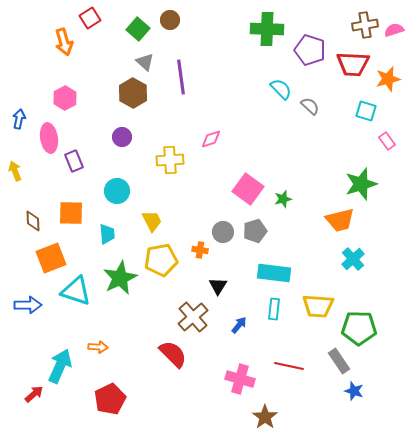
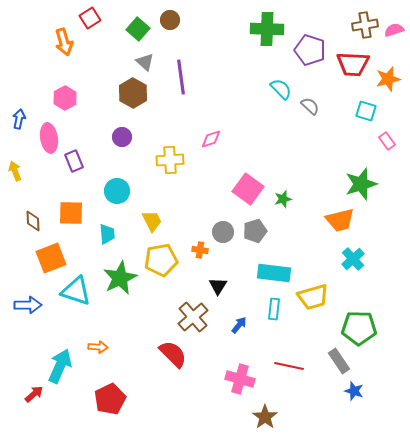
yellow trapezoid at (318, 306): moved 5 px left, 9 px up; rotated 20 degrees counterclockwise
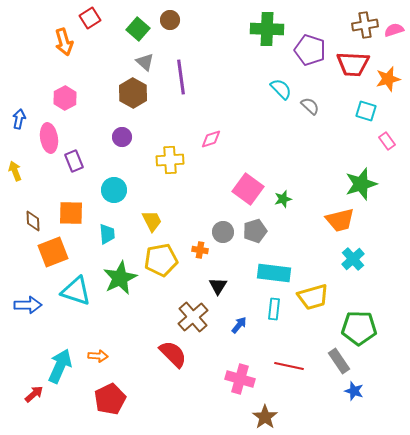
cyan circle at (117, 191): moved 3 px left, 1 px up
orange square at (51, 258): moved 2 px right, 6 px up
orange arrow at (98, 347): moved 9 px down
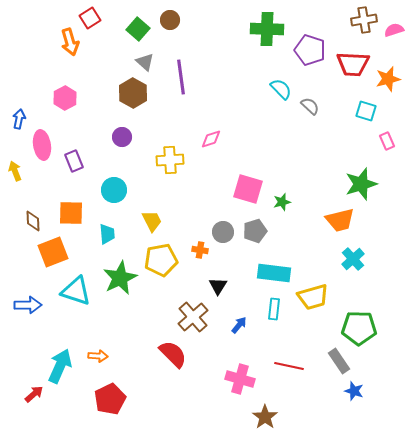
brown cross at (365, 25): moved 1 px left, 5 px up
orange arrow at (64, 42): moved 6 px right
pink ellipse at (49, 138): moved 7 px left, 7 px down
pink rectangle at (387, 141): rotated 12 degrees clockwise
pink square at (248, 189): rotated 20 degrees counterclockwise
green star at (283, 199): moved 1 px left, 3 px down
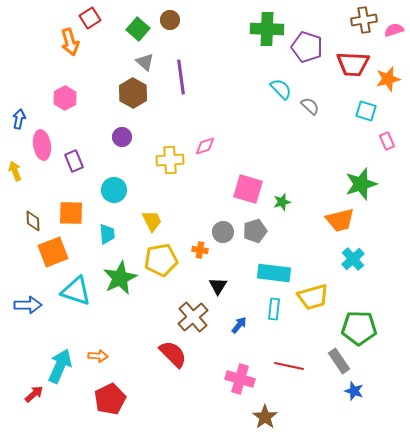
purple pentagon at (310, 50): moved 3 px left, 3 px up
pink diamond at (211, 139): moved 6 px left, 7 px down
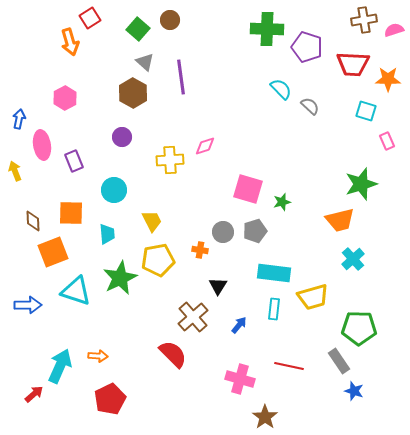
orange star at (388, 79): rotated 15 degrees clockwise
yellow pentagon at (161, 260): moved 3 px left
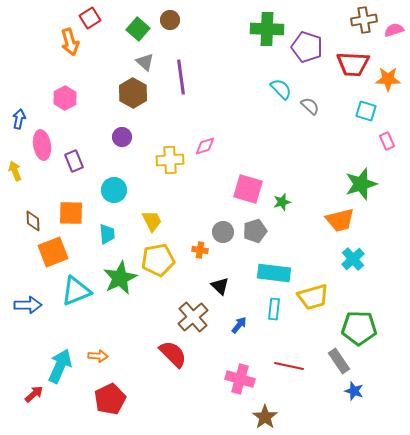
black triangle at (218, 286): moved 2 px right; rotated 18 degrees counterclockwise
cyan triangle at (76, 291): rotated 40 degrees counterclockwise
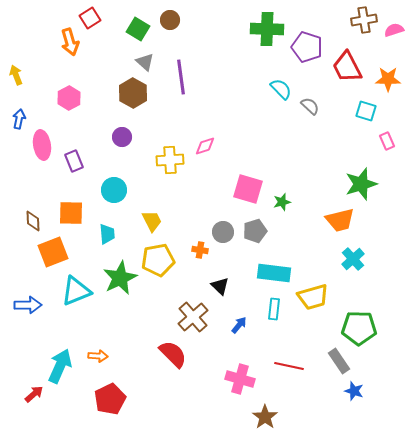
green square at (138, 29): rotated 10 degrees counterclockwise
red trapezoid at (353, 64): moved 6 px left, 3 px down; rotated 60 degrees clockwise
pink hexagon at (65, 98): moved 4 px right
yellow arrow at (15, 171): moved 1 px right, 96 px up
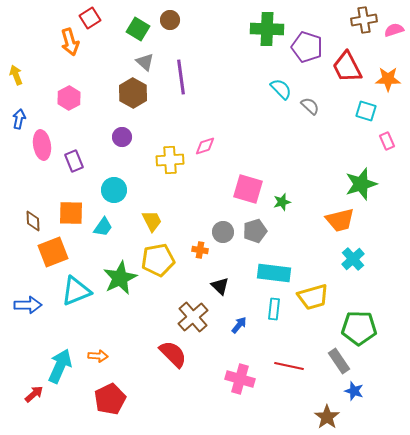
cyan trapezoid at (107, 234): moved 4 px left, 7 px up; rotated 40 degrees clockwise
brown star at (265, 417): moved 62 px right
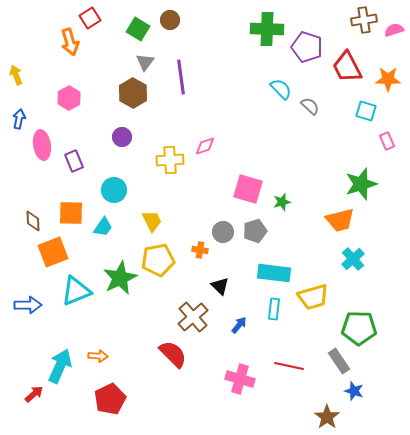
gray triangle at (145, 62): rotated 24 degrees clockwise
